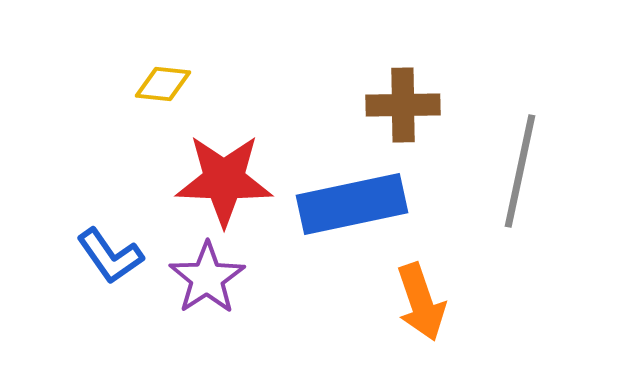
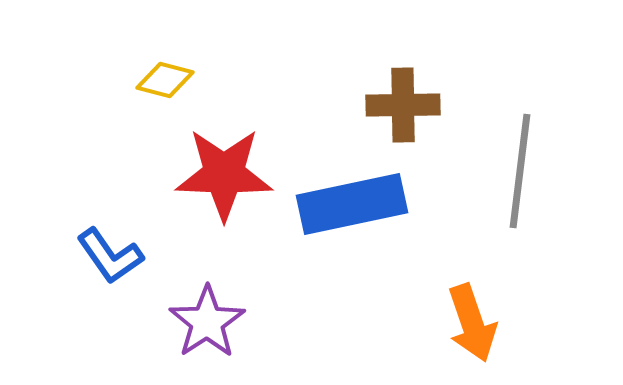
yellow diamond: moved 2 px right, 4 px up; rotated 8 degrees clockwise
gray line: rotated 5 degrees counterclockwise
red star: moved 6 px up
purple star: moved 44 px down
orange arrow: moved 51 px right, 21 px down
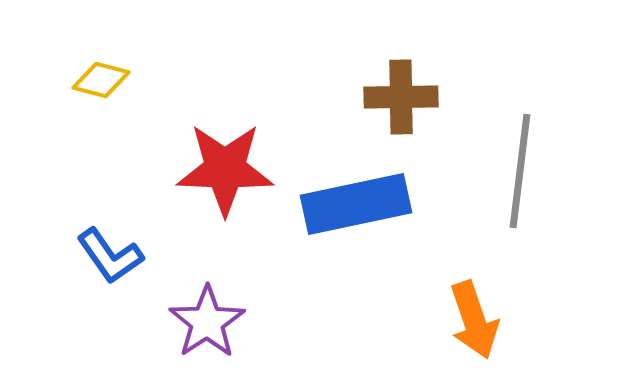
yellow diamond: moved 64 px left
brown cross: moved 2 px left, 8 px up
red star: moved 1 px right, 5 px up
blue rectangle: moved 4 px right
orange arrow: moved 2 px right, 3 px up
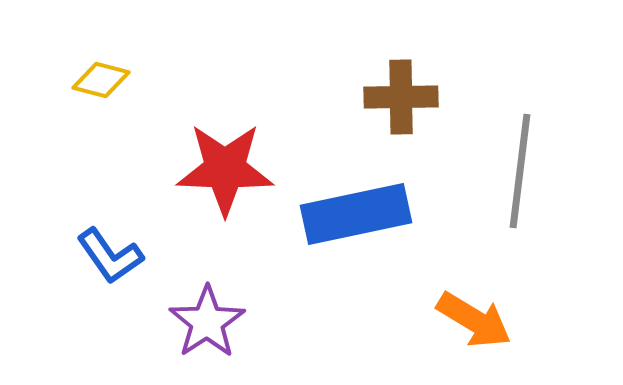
blue rectangle: moved 10 px down
orange arrow: rotated 40 degrees counterclockwise
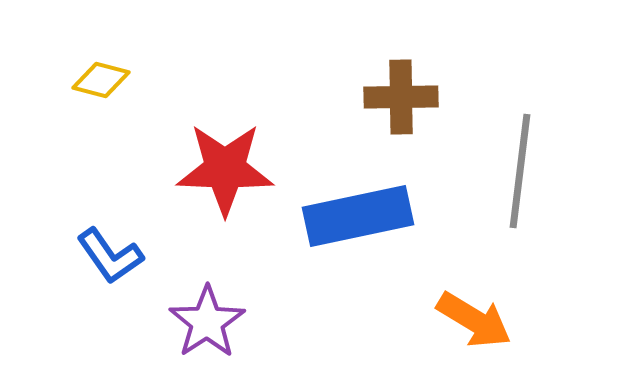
blue rectangle: moved 2 px right, 2 px down
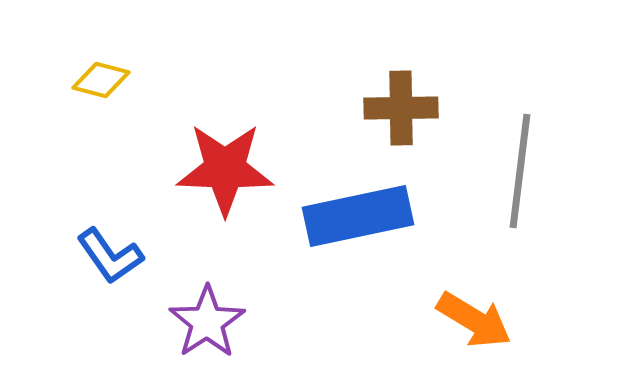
brown cross: moved 11 px down
